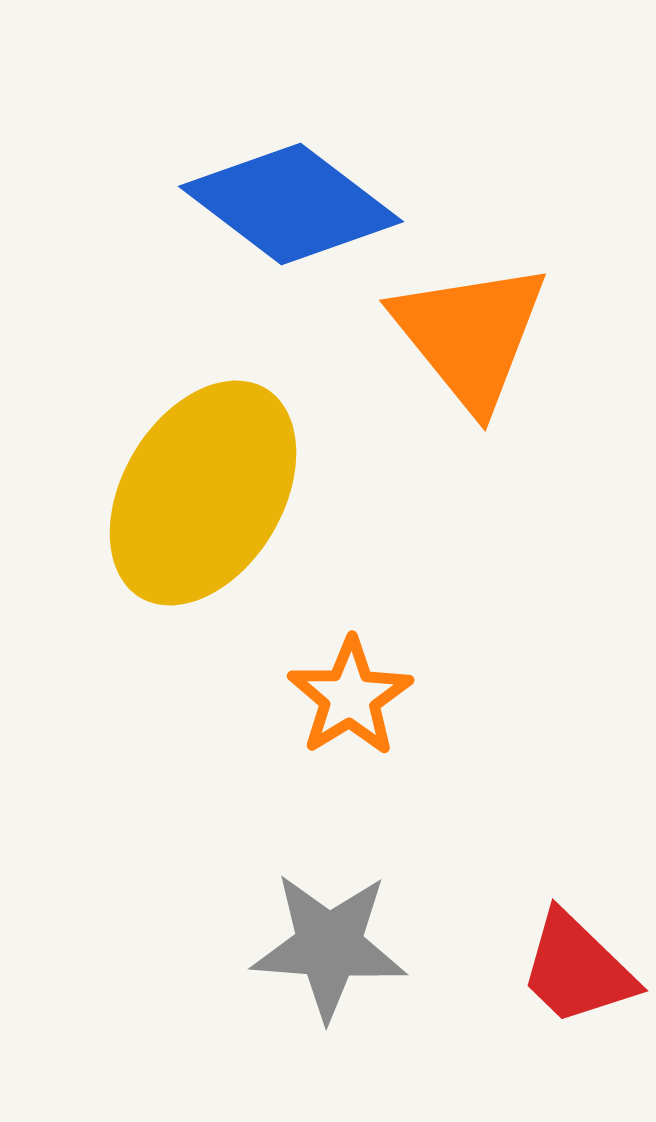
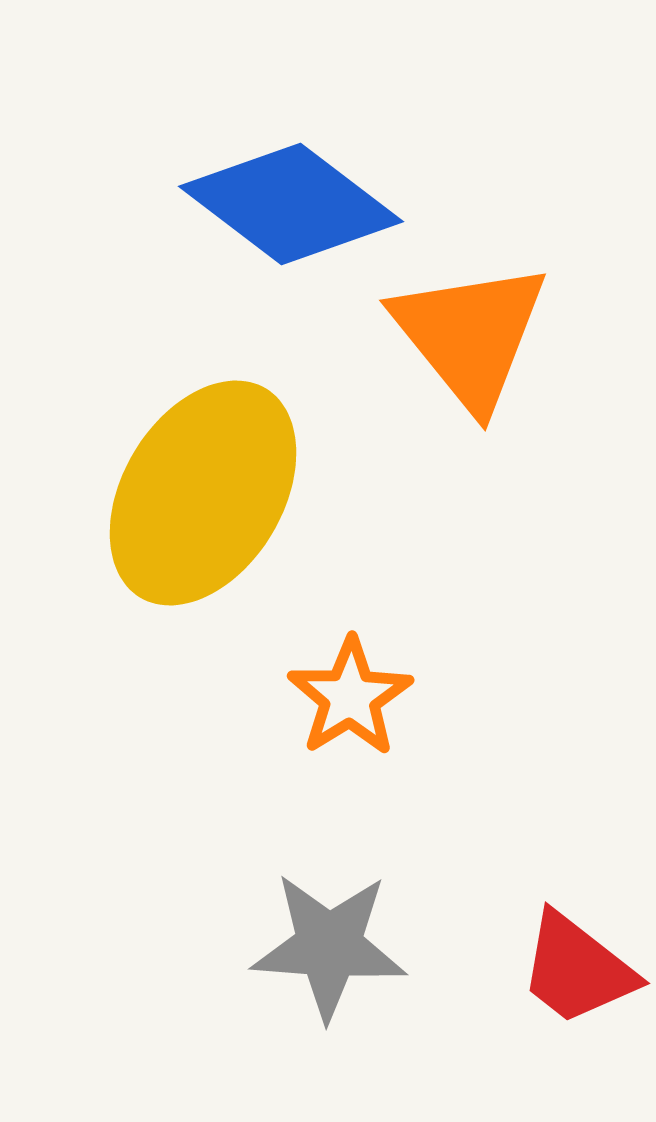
red trapezoid: rotated 6 degrees counterclockwise
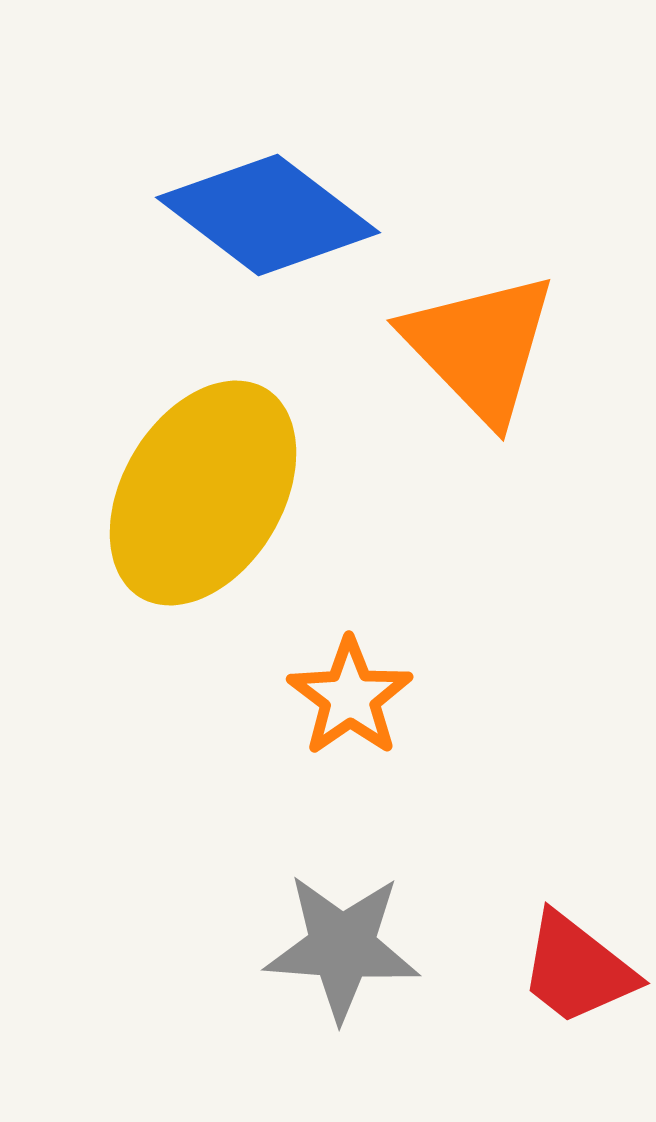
blue diamond: moved 23 px left, 11 px down
orange triangle: moved 10 px right, 12 px down; rotated 5 degrees counterclockwise
orange star: rotated 3 degrees counterclockwise
gray star: moved 13 px right, 1 px down
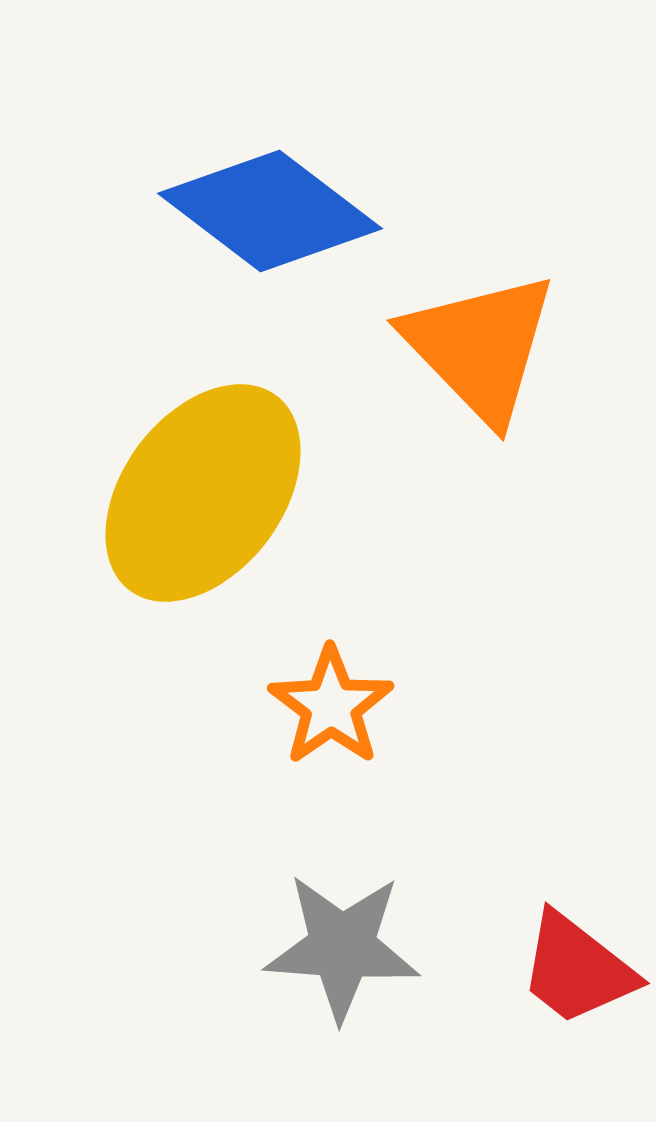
blue diamond: moved 2 px right, 4 px up
yellow ellipse: rotated 6 degrees clockwise
orange star: moved 19 px left, 9 px down
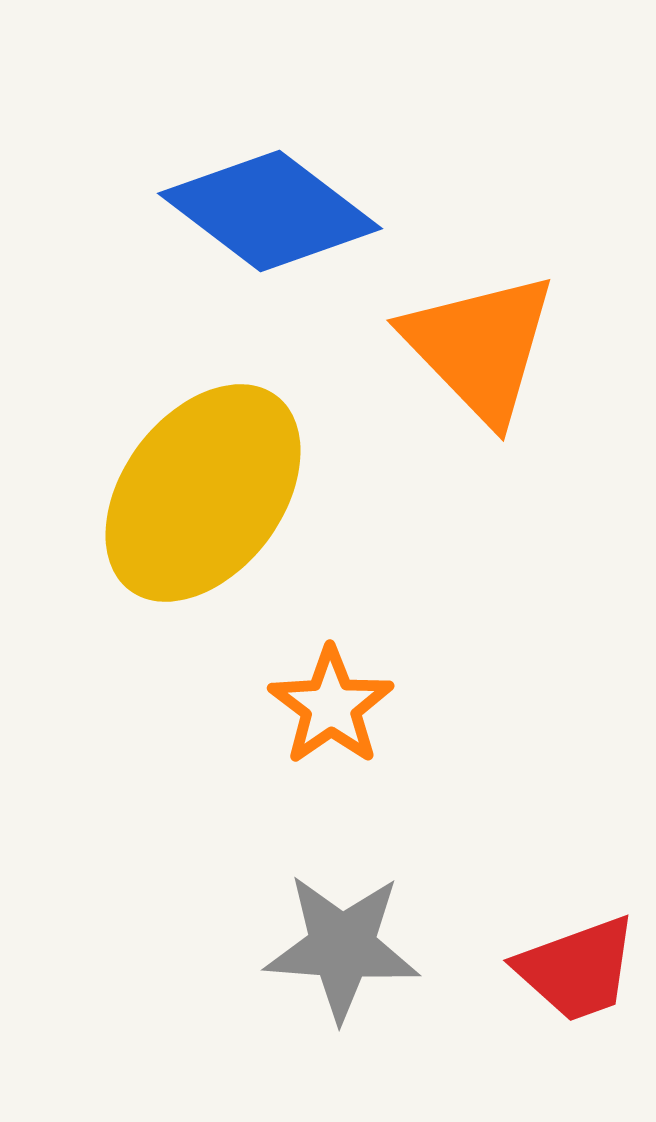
red trapezoid: rotated 58 degrees counterclockwise
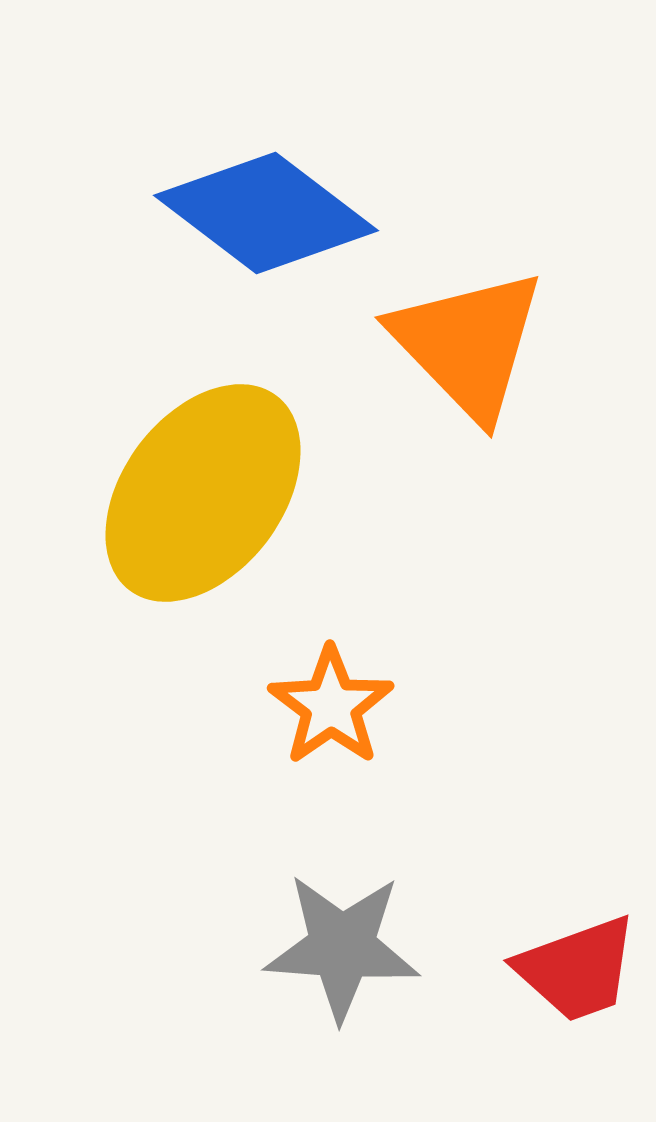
blue diamond: moved 4 px left, 2 px down
orange triangle: moved 12 px left, 3 px up
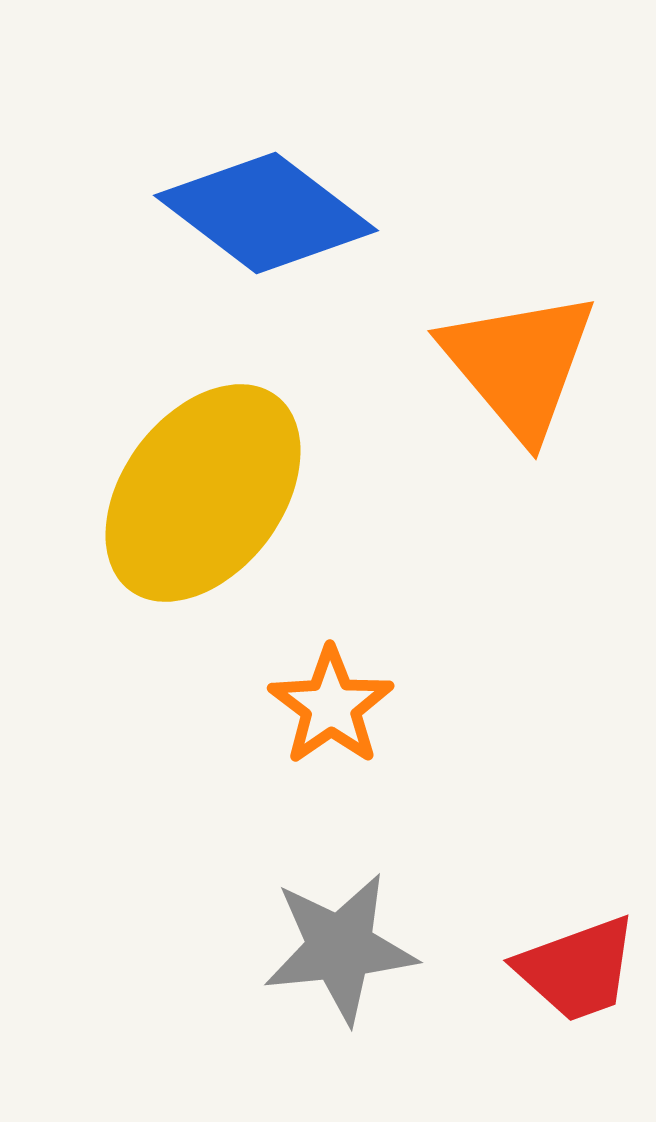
orange triangle: moved 51 px right, 20 px down; rotated 4 degrees clockwise
gray star: moved 2 px left, 1 px down; rotated 10 degrees counterclockwise
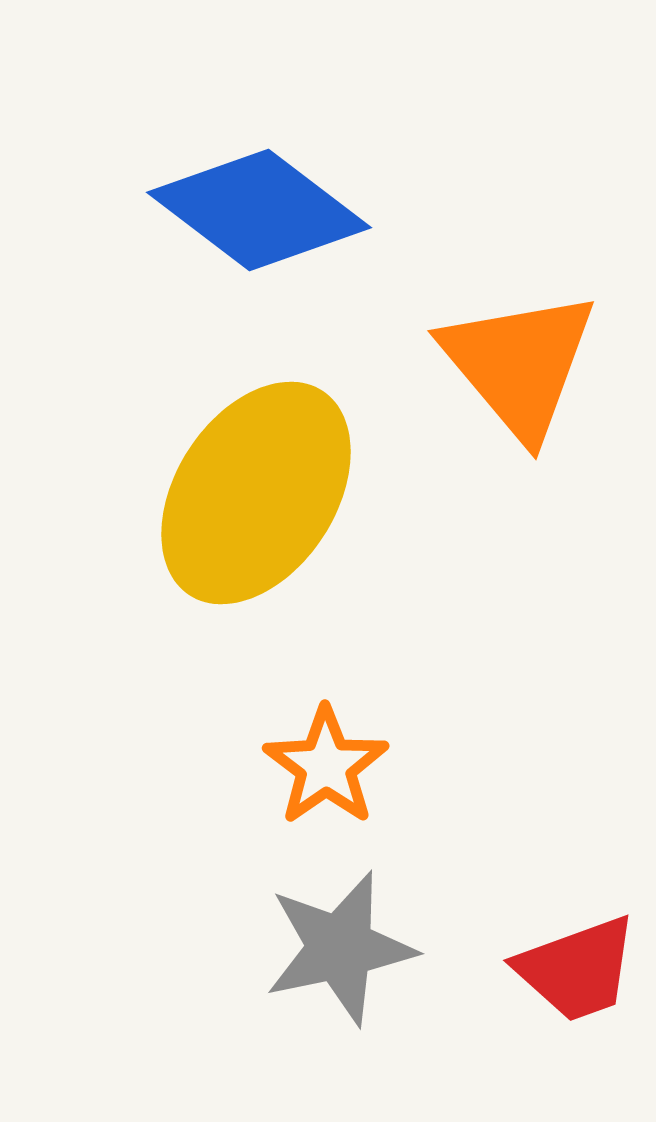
blue diamond: moved 7 px left, 3 px up
yellow ellipse: moved 53 px right; rotated 4 degrees counterclockwise
orange star: moved 5 px left, 60 px down
gray star: rotated 6 degrees counterclockwise
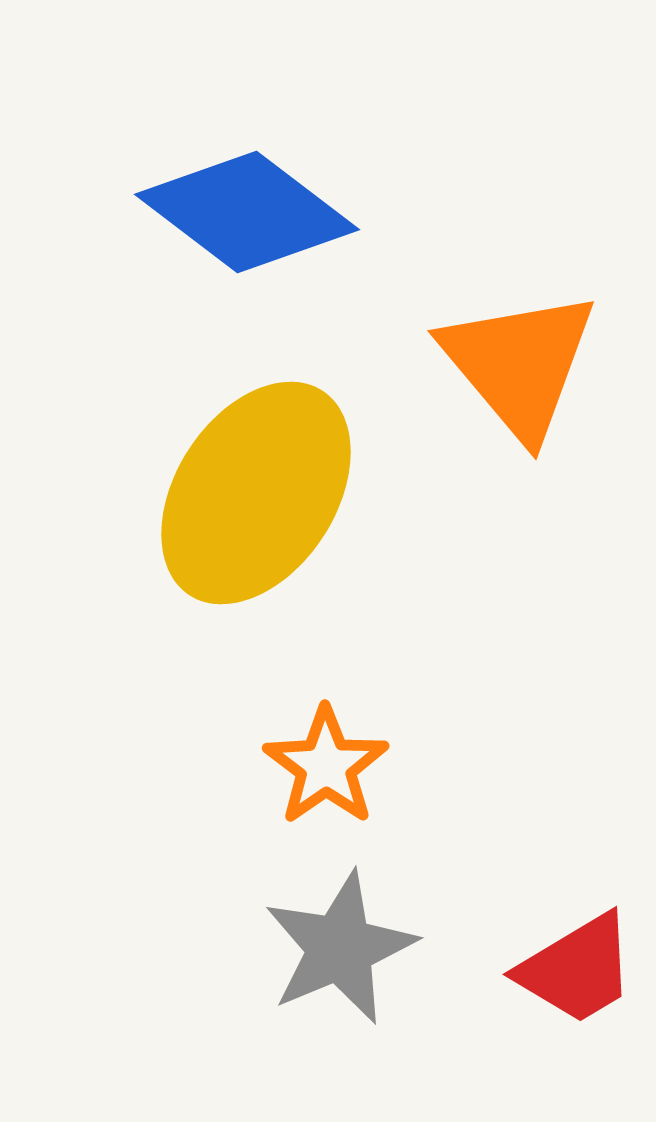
blue diamond: moved 12 px left, 2 px down
gray star: rotated 11 degrees counterclockwise
red trapezoid: rotated 11 degrees counterclockwise
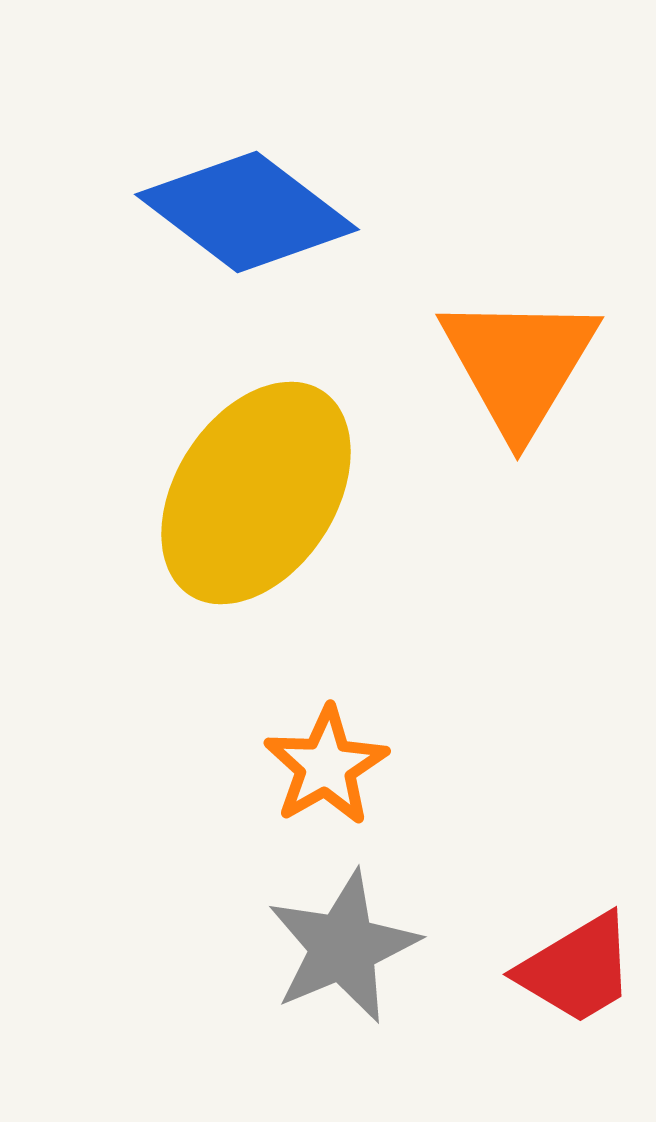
orange triangle: rotated 11 degrees clockwise
orange star: rotated 5 degrees clockwise
gray star: moved 3 px right, 1 px up
